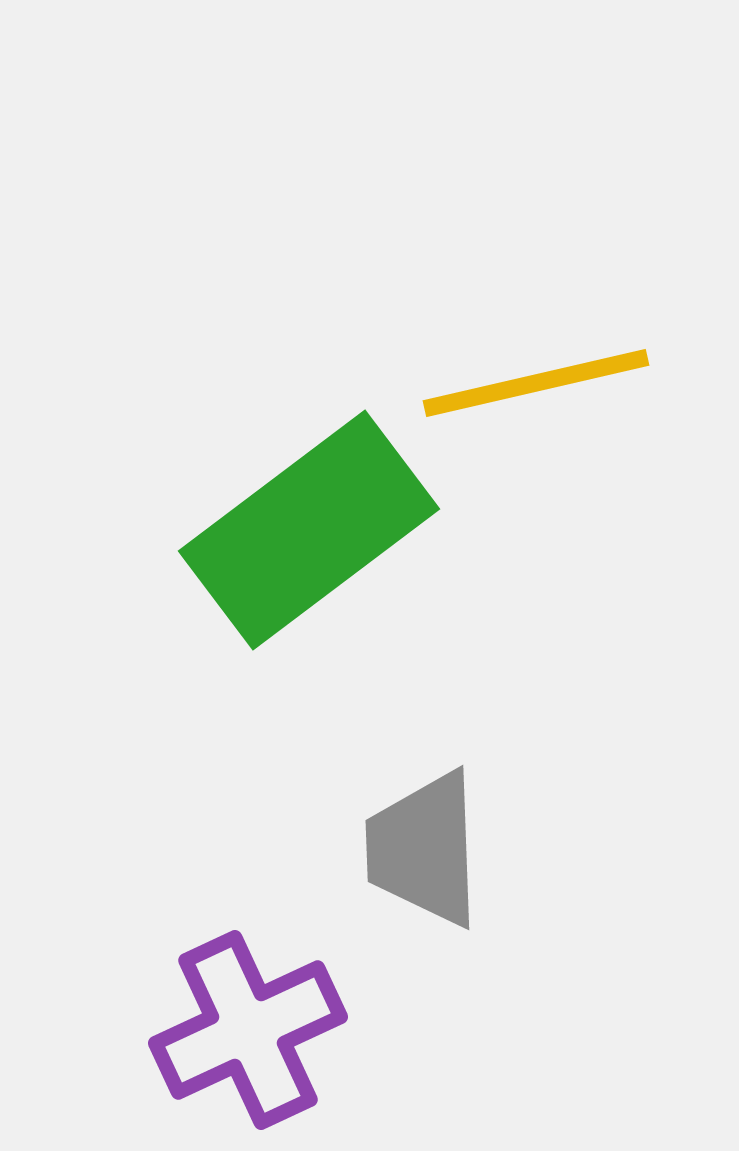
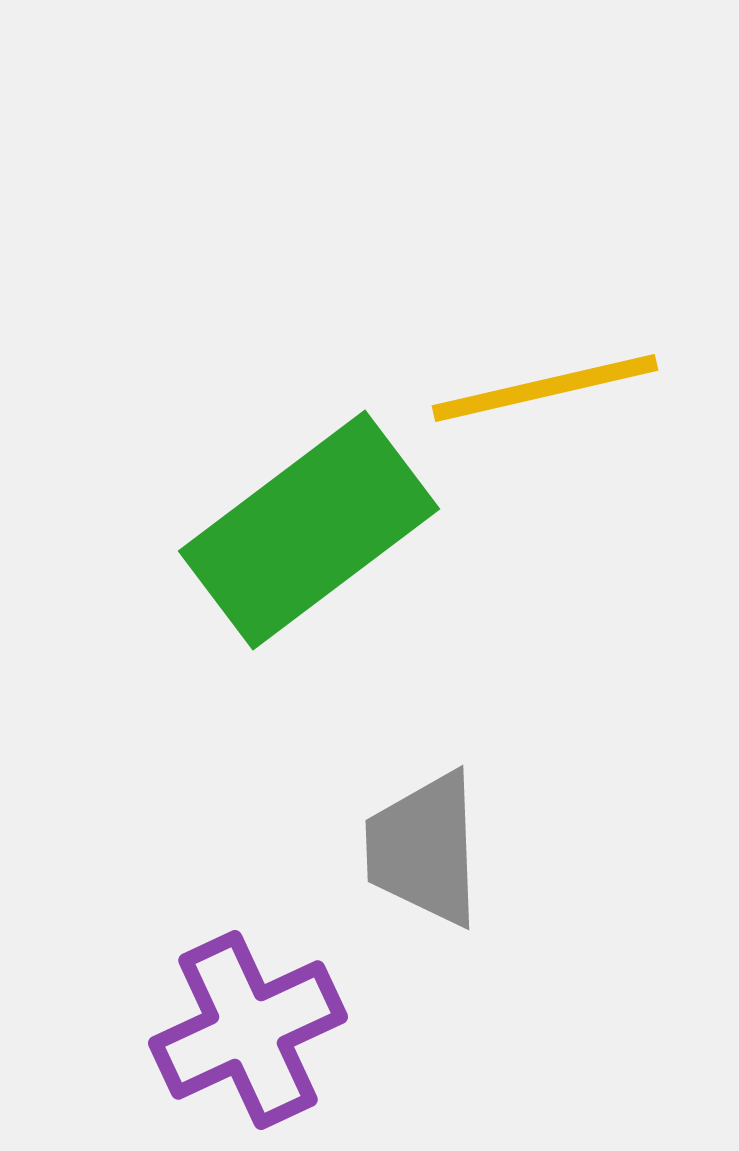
yellow line: moved 9 px right, 5 px down
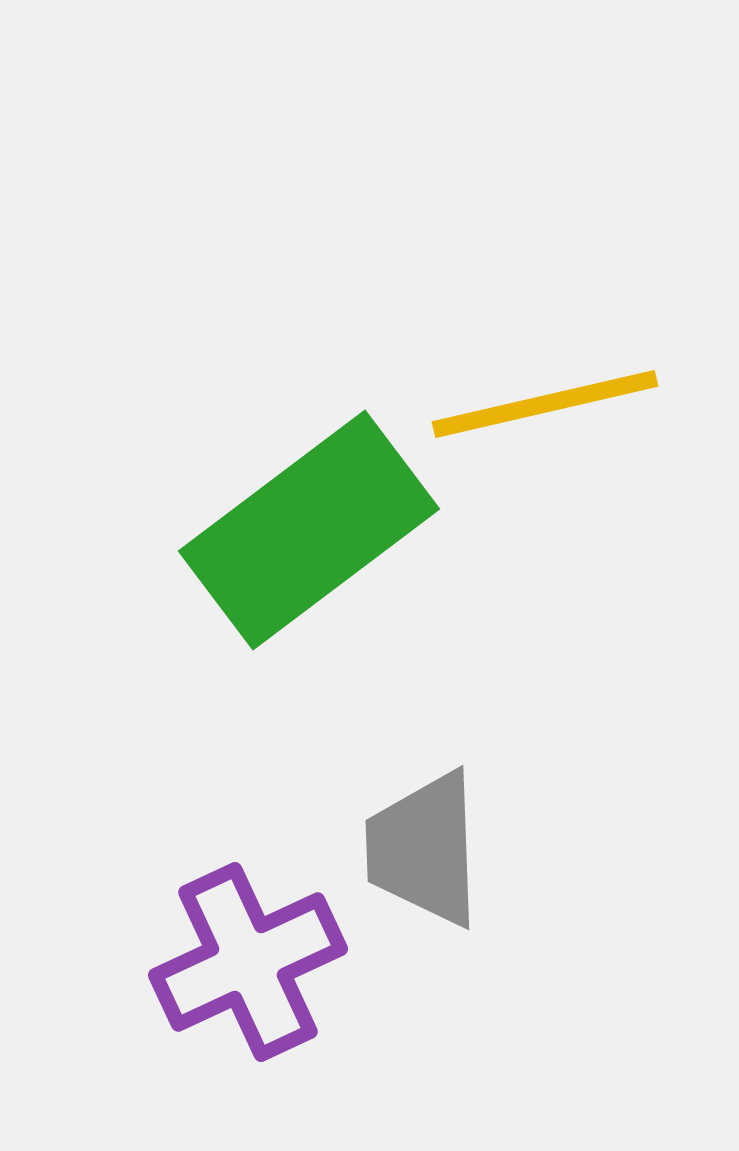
yellow line: moved 16 px down
purple cross: moved 68 px up
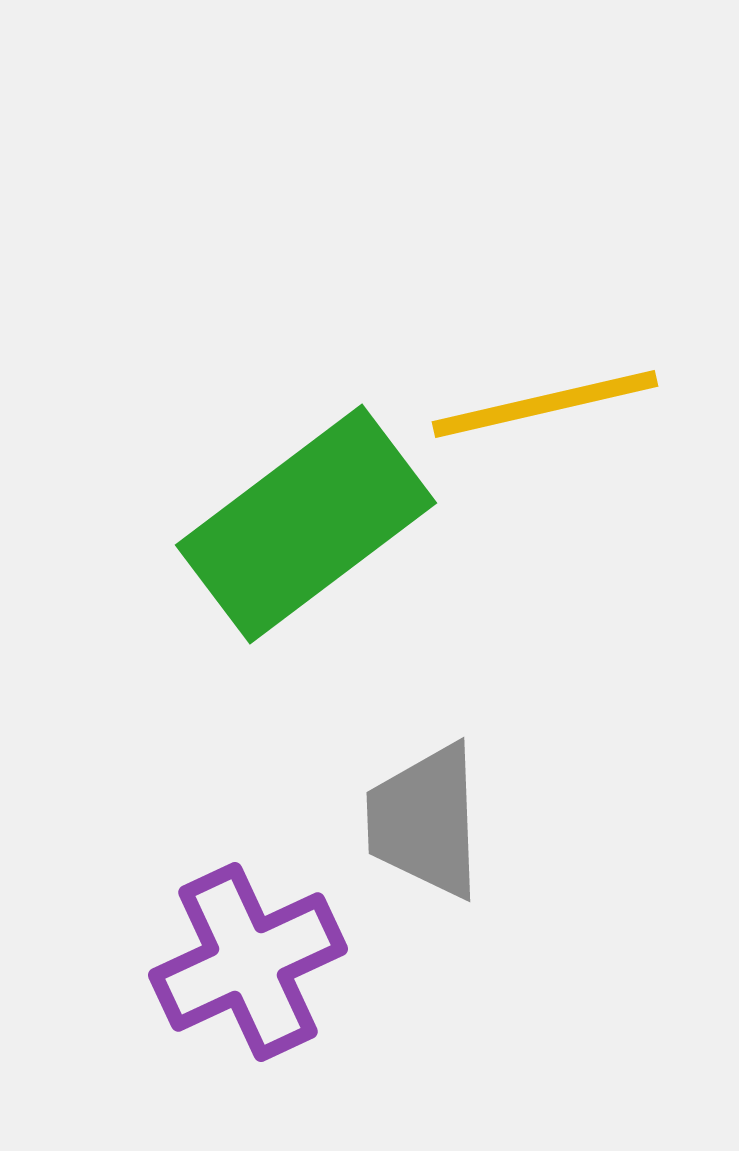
green rectangle: moved 3 px left, 6 px up
gray trapezoid: moved 1 px right, 28 px up
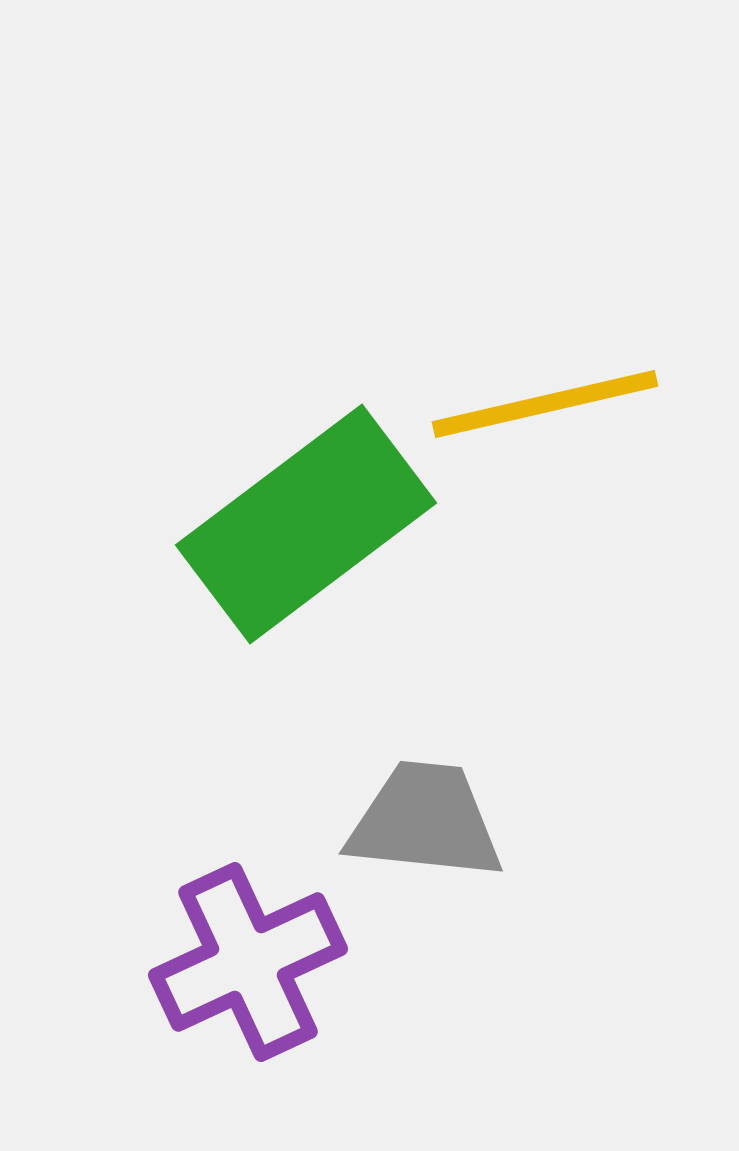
gray trapezoid: rotated 98 degrees clockwise
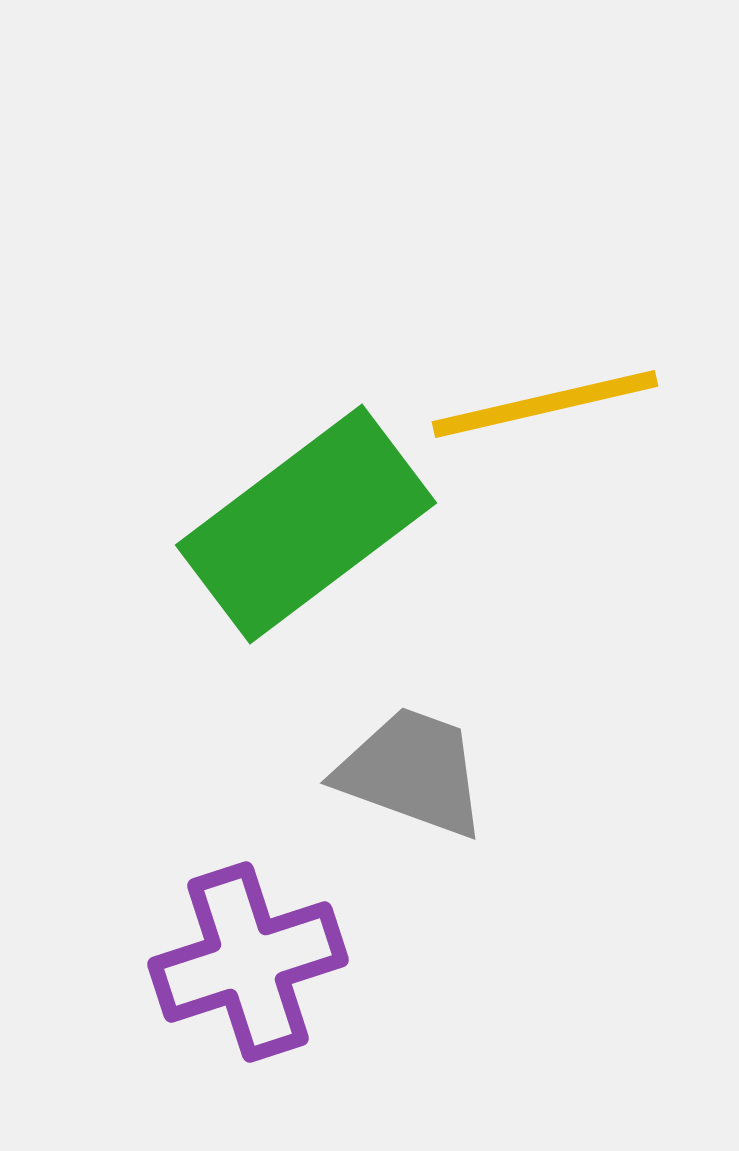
gray trapezoid: moved 13 px left, 49 px up; rotated 14 degrees clockwise
purple cross: rotated 7 degrees clockwise
